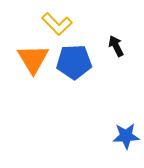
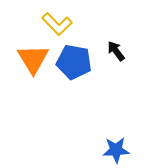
black arrow: moved 5 px down; rotated 10 degrees counterclockwise
blue pentagon: rotated 12 degrees clockwise
blue star: moved 10 px left, 14 px down
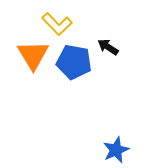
black arrow: moved 8 px left, 4 px up; rotated 20 degrees counterclockwise
orange triangle: moved 4 px up
blue star: rotated 20 degrees counterclockwise
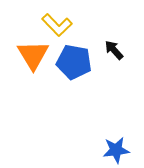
yellow L-shape: moved 1 px down
black arrow: moved 6 px right, 3 px down; rotated 15 degrees clockwise
blue star: rotated 16 degrees clockwise
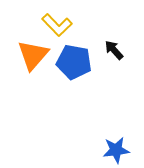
orange triangle: rotated 12 degrees clockwise
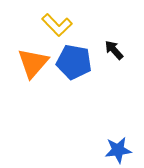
orange triangle: moved 8 px down
blue star: moved 2 px right
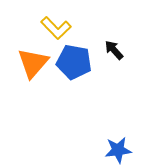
yellow L-shape: moved 1 px left, 3 px down
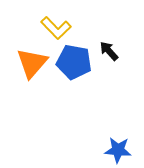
black arrow: moved 5 px left, 1 px down
orange triangle: moved 1 px left
blue star: rotated 12 degrees clockwise
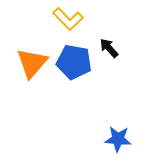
yellow L-shape: moved 12 px right, 9 px up
black arrow: moved 3 px up
blue star: moved 11 px up
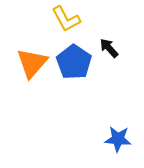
yellow L-shape: moved 2 px left; rotated 16 degrees clockwise
blue pentagon: rotated 24 degrees clockwise
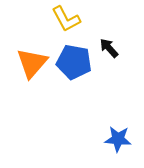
blue pentagon: rotated 24 degrees counterclockwise
